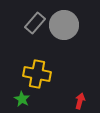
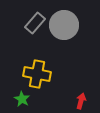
red arrow: moved 1 px right
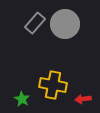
gray circle: moved 1 px right, 1 px up
yellow cross: moved 16 px right, 11 px down
red arrow: moved 2 px right, 2 px up; rotated 112 degrees counterclockwise
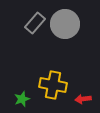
green star: rotated 21 degrees clockwise
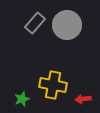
gray circle: moved 2 px right, 1 px down
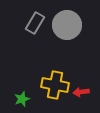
gray rectangle: rotated 10 degrees counterclockwise
yellow cross: moved 2 px right
red arrow: moved 2 px left, 7 px up
